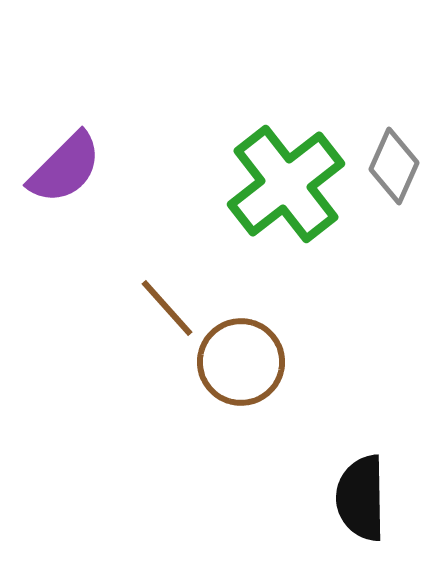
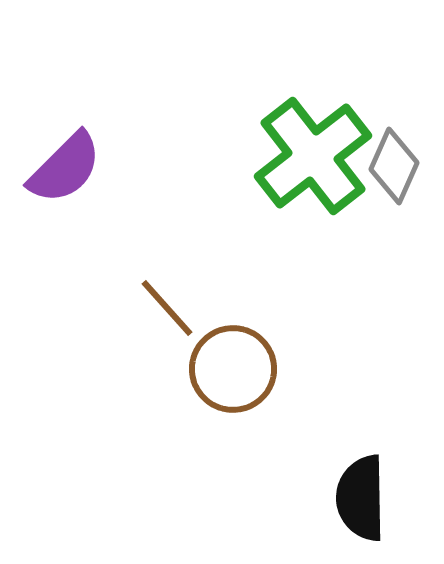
green cross: moved 27 px right, 28 px up
brown circle: moved 8 px left, 7 px down
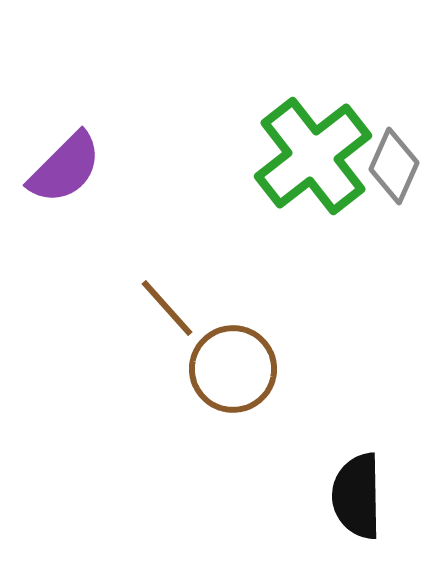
black semicircle: moved 4 px left, 2 px up
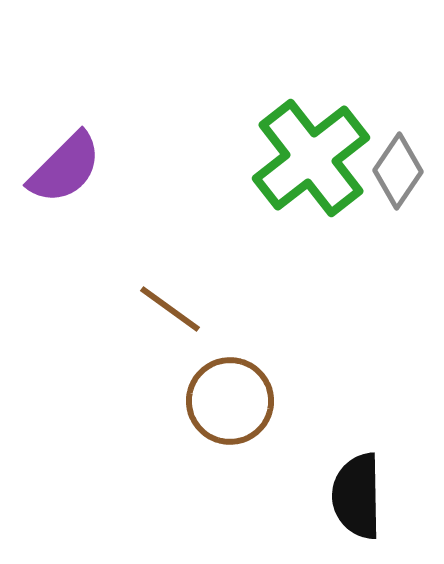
green cross: moved 2 px left, 2 px down
gray diamond: moved 4 px right, 5 px down; rotated 10 degrees clockwise
brown line: moved 3 px right, 1 px down; rotated 12 degrees counterclockwise
brown circle: moved 3 px left, 32 px down
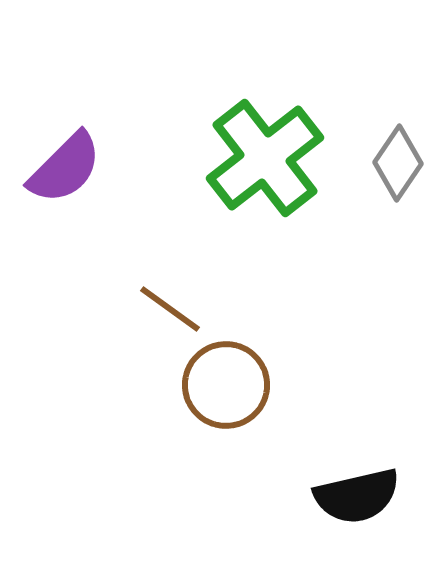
green cross: moved 46 px left
gray diamond: moved 8 px up
brown circle: moved 4 px left, 16 px up
black semicircle: rotated 102 degrees counterclockwise
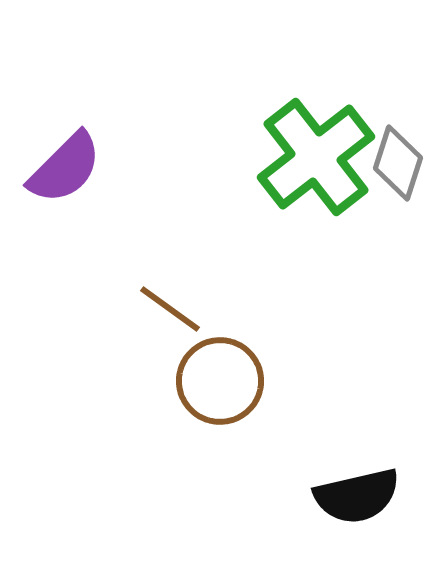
green cross: moved 51 px right, 1 px up
gray diamond: rotated 16 degrees counterclockwise
brown circle: moved 6 px left, 4 px up
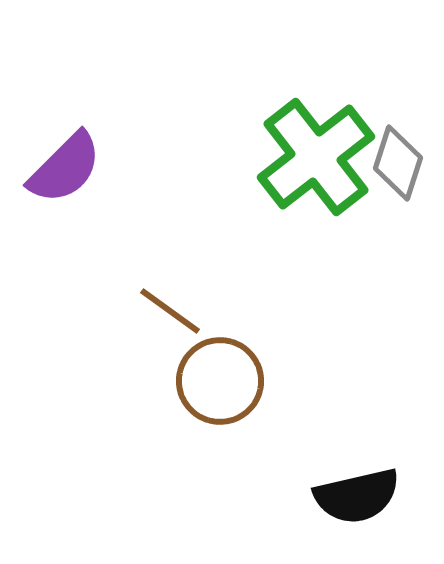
brown line: moved 2 px down
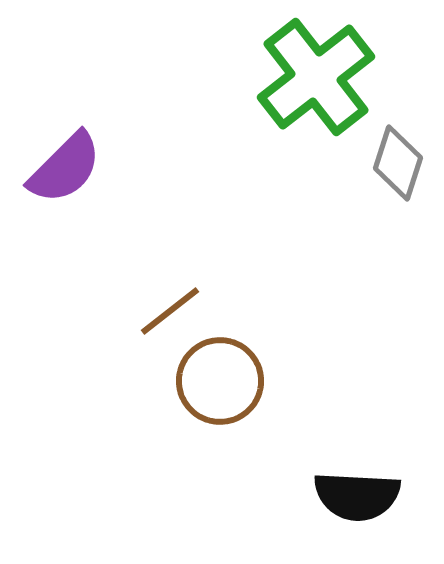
green cross: moved 80 px up
brown line: rotated 74 degrees counterclockwise
black semicircle: rotated 16 degrees clockwise
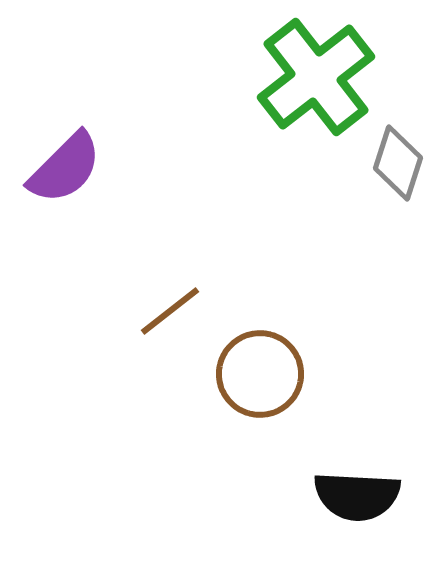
brown circle: moved 40 px right, 7 px up
